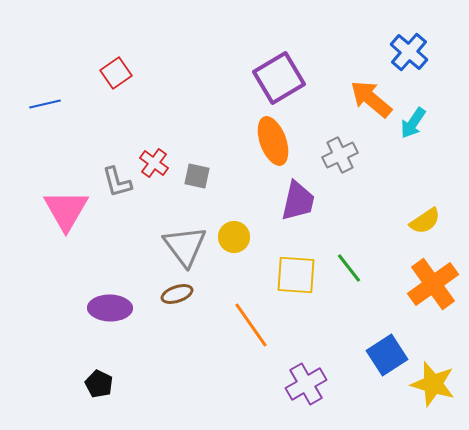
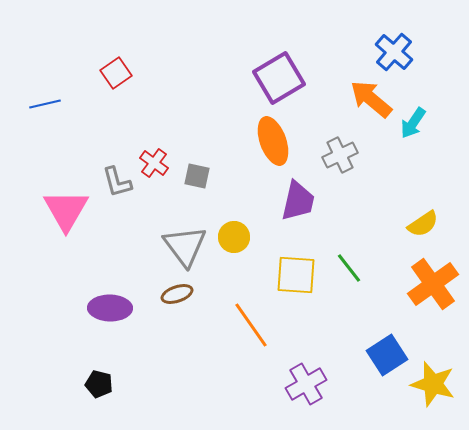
blue cross: moved 15 px left
yellow semicircle: moved 2 px left, 3 px down
black pentagon: rotated 12 degrees counterclockwise
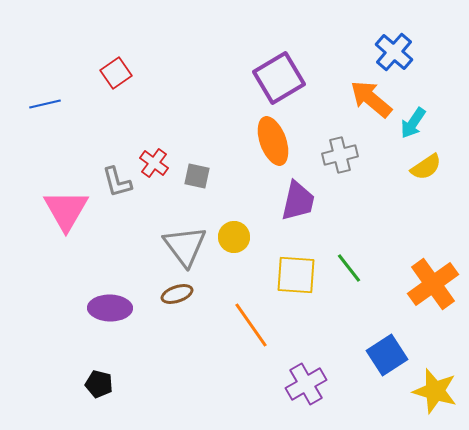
gray cross: rotated 12 degrees clockwise
yellow semicircle: moved 3 px right, 57 px up
yellow star: moved 2 px right, 7 px down
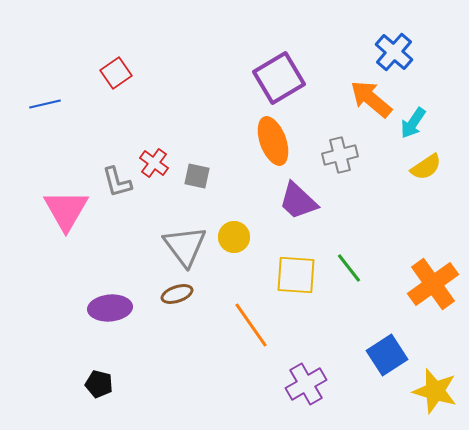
purple trapezoid: rotated 120 degrees clockwise
purple ellipse: rotated 6 degrees counterclockwise
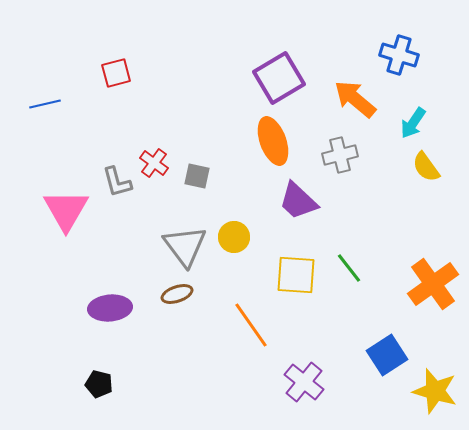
blue cross: moved 5 px right, 3 px down; rotated 24 degrees counterclockwise
red square: rotated 20 degrees clockwise
orange arrow: moved 16 px left
yellow semicircle: rotated 88 degrees clockwise
purple cross: moved 2 px left, 2 px up; rotated 21 degrees counterclockwise
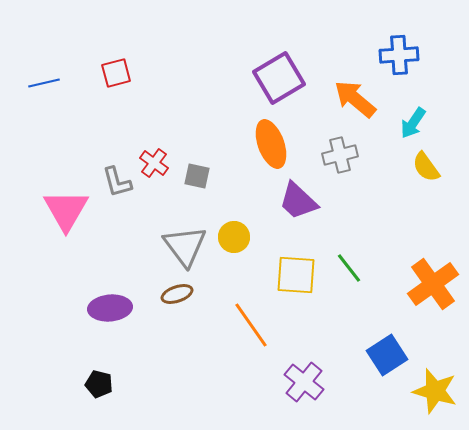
blue cross: rotated 21 degrees counterclockwise
blue line: moved 1 px left, 21 px up
orange ellipse: moved 2 px left, 3 px down
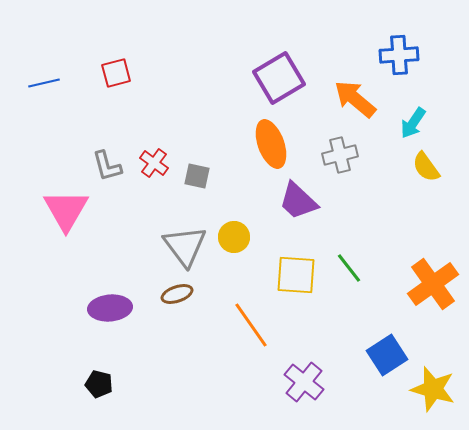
gray L-shape: moved 10 px left, 16 px up
yellow star: moved 2 px left, 2 px up
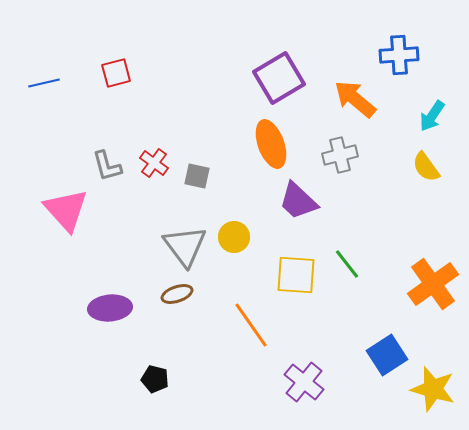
cyan arrow: moved 19 px right, 7 px up
pink triangle: rotated 12 degrees counterclockwise
green line: moved 2 px left, 4 px up
black pentagon: moved 56 px right, 5 px up
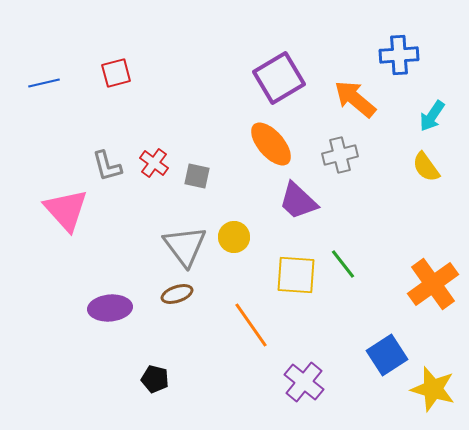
orange ellipse: rotated 21 degrees counterclockwise
green line: moved 4 px left
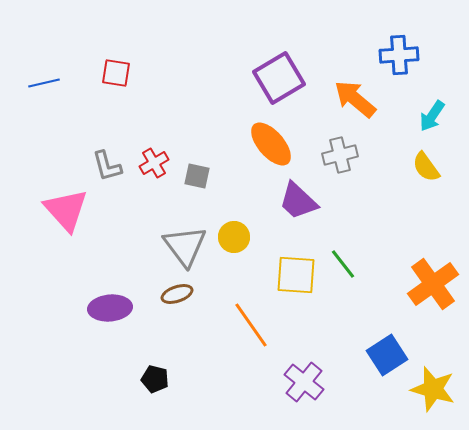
red square: rotated 24 degrees clockwise
red cross: rotated 24 degrees clockwise
